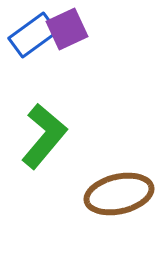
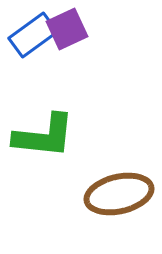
green L-shape: rotated 56 degrees clockwise
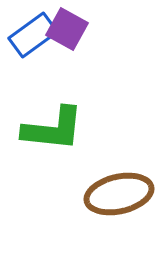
purple square: rotated 36 degrees counterclockwise
green L-shape: moved 9 px right, 7 px up
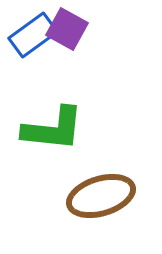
brown ellipse: moved 18 px left, 2 px down; rotated 4 degrees counterclockwise
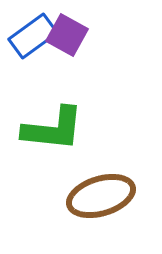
purple square: moved 6 px down
blue rectangle: moved 1 px down
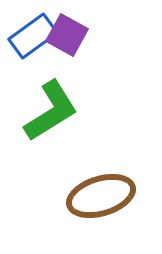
green L-shape: moved 2 px left, 18 px up; rotated 38 degrees counterclockwise
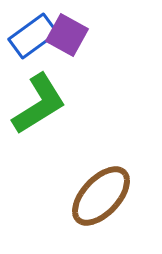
green L-shape: moved 12 px left, 7 px up
brown ellipse: rotated 30 degrees counterclockwise
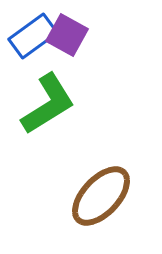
green L-shape: moved 9 px right
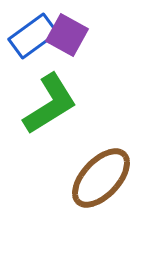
green L-shape: moved 2 px right
brown ellipse: moved 18 px up
